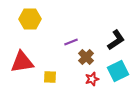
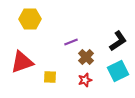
black L-shape: moved 2 px right, 1 px down
red triangle: rotated 10 degrees counterclockwise
red star: moved 7 px left, 1 px down
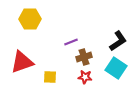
brown cross: moved 2 px left; rotated 28 degrees clockwise
cyan square: moved 2 px left, 3 px up; rotated 30 degrees counterclockwise
red star: moved 3 px up; rotated 24 degrees clockwise
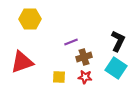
black L-shape: rotated 30 degrees counterclockwise
yellow square: moved 9 px right
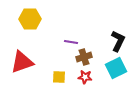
purple line: rotated 32 degrees clockwise
cyan square: rotated 30 degrees clockwise
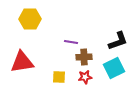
black L-shape: rotated 45 degrees clockwise
brown cross: rotated 14 degrees clockwise
red triangle: rotated 10 degrees clockwise
cyan square: moved 2 px left
red star: rotated 16 degrees counterclockwise
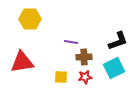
yellow square: moved 2 px right
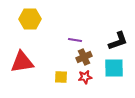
purple line: moved 4 px right, 2 px up
brown cross: rotated 21 degrees counterclockwise
cyan square: rotated 25 degrees clockwise
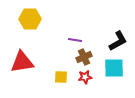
black L-shape: rotated 10 degrees counterclockwise
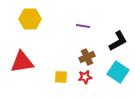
purple line: moved 8 px right, 14 px up
brown cross: moved 3 px right
cyan square: moved 4 px right, 4 px down; rotated 35 degrees clockwise
